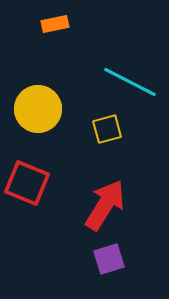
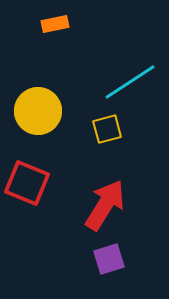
cyan line: rotated 60 degrees counterclockwise
yellow circle: moved 2 px down
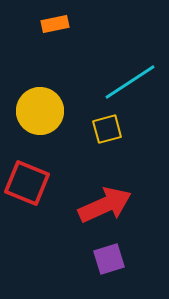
yellow circle: moved 2 px right
red arrow: rotated 34 degrees clockwise
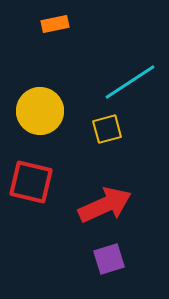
red square: moved 4 px right, 1 px up; rotated 9 degrees counterclockwise
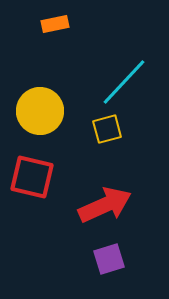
cyan line: moved 6 px left; rotated 14 degrees counterclockwise
red square: moved 1 px right, 5 px up
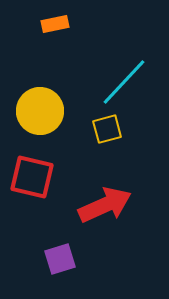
purple square: moved 49 px left
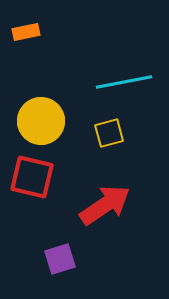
orange rectangle: moved 29 px left, 8 px down
cyan line: rotated 36 degrees clockwise
yellow circle: moved 1 px right, 10 px down
yellow square: moved 2 px right, 4 px down
red arrow: rotated 10 degrees counterclockwise
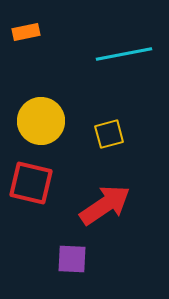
cyan line: moved 28 px up
yellow square: moved 1 px down
red square: moved 1 px left, 6 px down
purple square: moved 12 px right; rotated 20 degrees clockwise
